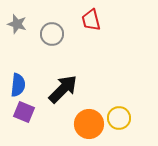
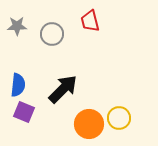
red trapezoid: moved 1 px left, 1 px down
gray star: moved 2 px down; rotated 18 degrees counterclockwise
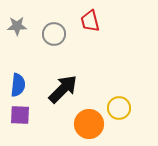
gray circle: moved 2 px right
purple square: moved 4 px left, 3 px down; rotated 20 degrees counterclockwise
yellow circle: moved 10 px up
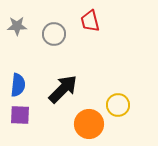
yellow circle: moved 1 px left, 3 px up
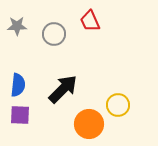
red trapezoid: rotated 10 degrees counterclockwise
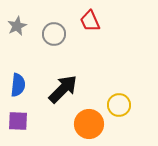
gray star: rotated 24 degrees counterclockwise
yellow circle: moved 1 px right
purple square: moved 2 px left, 6 px down
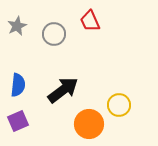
black arrow: moved 1 px down; rotated 8 degrees clockwise
purple square: rotated 25 degrees counterclockwise
